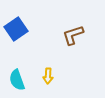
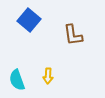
blue square: moved 13 px right, 9 px up; rotated 15 degrees counterclockwise
brown L-shape: rotated 80 degrees counterclockwise
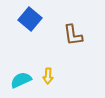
blue square: moved 1 px right, 1 px up
cyan semicircle: moved 4 px right; rotated 85 degrees clockwise
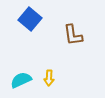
yellow arrow: moved 1 px right, 2 px down
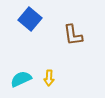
cyan semicircle: moved 1 px up
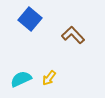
brown L-shape: rotated 145 degrees clockwise
yellow arrow: rotated 35 degrees clockwise
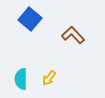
cyan semicircle: rotated 65 degrees counterclockwise
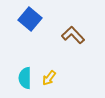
cyan semicircle: moved 4 px right, 1 px up
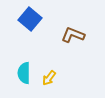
brown L-shape: rotated 25 degrees counterclockwise
cyan semicircle: moved 1 px left, 5 px up
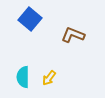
cyan semicircle: moved 1 px left, 4 px down
